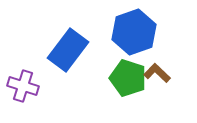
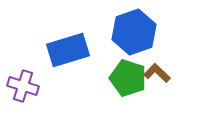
blue rectangle: rotated 36 degrees clockwise
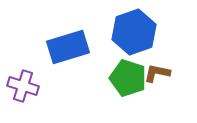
blue rectangle: moved 3 px up
brown L-shape: rotated 32 degrees counterclockwise
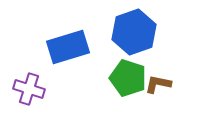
brown L-shape: moved 1 px right, 11 px down
purple cross: moved 6 px right, 3 px down
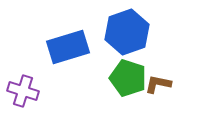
blue hexagon: moved 7 px left
purple cross: moved 6 px left, 2 px down
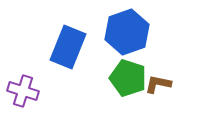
blue rectangle: rotated 51 degrees counterclockwise
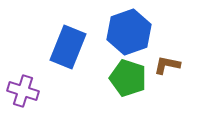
blue hexagon: moved 2 px right
brown L-shape: moved 9 px right, 19 px up
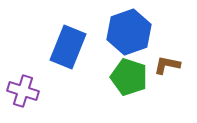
green pentagon: moved 1 px right, 1 px up
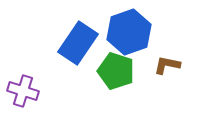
blue rectangle: moved 10 px right, 4 px up; rotated 12 degrees clockwise
green pentagon: moved 13 px left, 6 px up
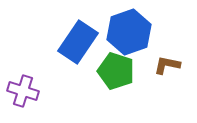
blue rectangle: moved 1 px up
